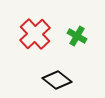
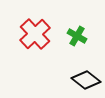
black diamond: moved 29 px right
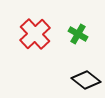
green cross: moved 1 px right, 2 px up
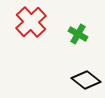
red cross: moved 4 px left, 12 px up
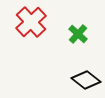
green cross: rotated 12 degrees clockwise
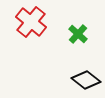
red cross: rotated 8 degrees counterclockwise
